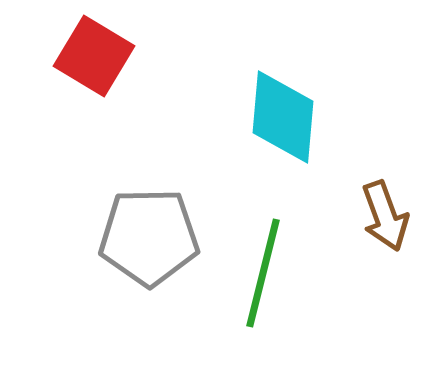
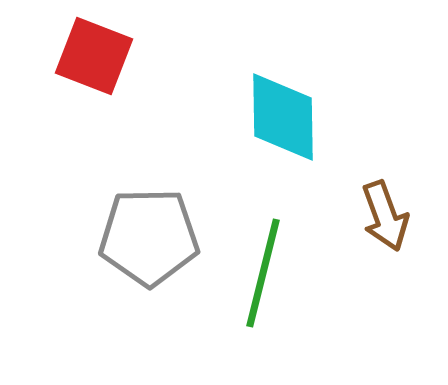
red square: rotated 10 degrees counterclockwise
cyan diamond: rotated 6 degrees counterclockwise
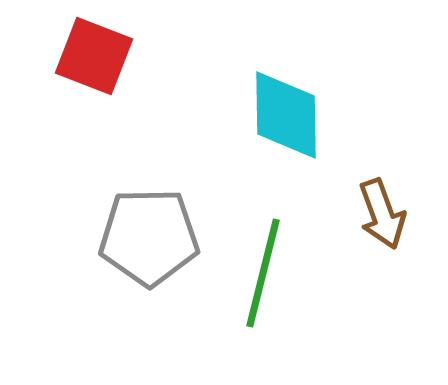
cyan diamond: moved 3 px right, 2 px up
brown arrow: moved 3 px left, 2 px up
